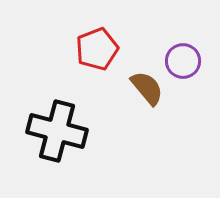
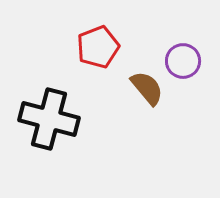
red pentagon: moved 1 px right, 2 px up
black cross: moved 8 px left, 12 px up
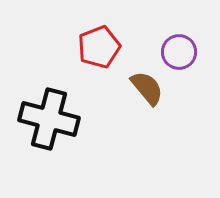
red pentagon: moved 1 px right
purple circle: moved 4 px left, 9 px up
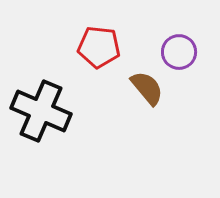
red pentagon: rotated 27 degrees clockwise
black cross: moved 8 px left, 8 px up; rotated 8 degrees clockwise
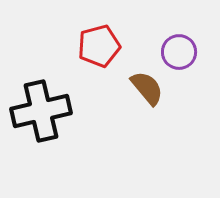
red pentagon: moved 1 px up; rotated 21 degrees counterclockwise
black cross: rotated 36 degrees counterclockwise
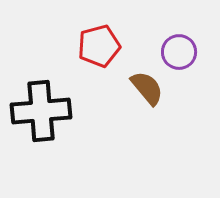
black cross: rotated 8 degrees clockwise
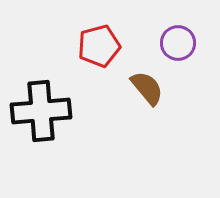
purple circle: moved 1 px left, 9 px up
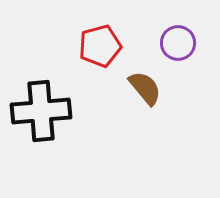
red pentagon: moved 1 px right
brown semicircle: moved 2 px left
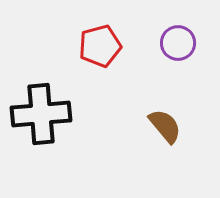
brown semicircle: moved 20 px right, 38 px down
black cross: moved 3 px down
